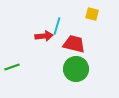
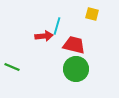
red trapezoid: moved 1 px down
green line: rotated 42 degrees clockwise
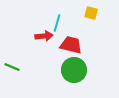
yellow square: moved 1 px left, 1 px up
cyan line: moved 3 px up
red trapezoid: moved 3 px left
green circle: moved 2 px left, 1 px down
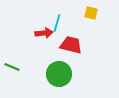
red arrow: moved 3 px up
green circle: moved 15 px left, 4 px down
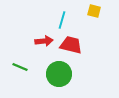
yellow square: moved 3 px right, 2 px up
cyan line: moved 5 px right, 3 px up
red arrow: moved 8 px down
green line: moved 8 px right
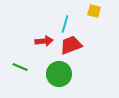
cyan line: moved 3 px right, 4 px down
red trapezoid: rotated 35 degrees counterclockwise
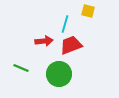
yellow square: moved 6 px left
green line: moved 1 px right, 1 px down
